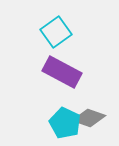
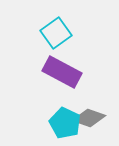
cyan square: moved 1 px down
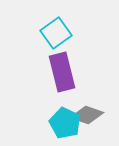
purple rectangle: rotated 48 degrees clockwise
gray diamond: moved 2 px left, 3 px up
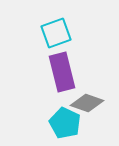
cyan square: rotated 16 degrees clockwise
gray diamond: moved 12 px up
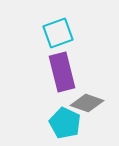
cyan square: moved 2 px right
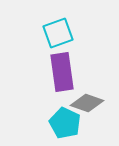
purple rectangle: rotated 6 degrees clockwise
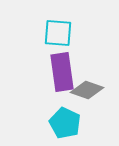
cyan square: rotated 24 degrees clockwise
gray diamond: moved 13 px up
